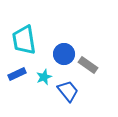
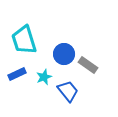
cyan trapezoid: rotated 8 degrees counterclockwise
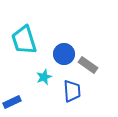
blue rectangle: moved 5 px left, 28 px down
blue trapezoid: moved 4 px right; rotated 35 degrees clockwise
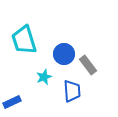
gray rectangle: rotated 18 degrees clockwise
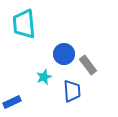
cyan trapezoid: moved 16 px up; rotated 12 degrees clockwise
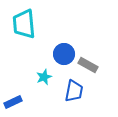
gray rectangle: rotated 24 degrees counterclockwise
blue trapezoid: moved 2 px right; rotated 15 degrees clockwise
blue rectangle: moved 1 px right
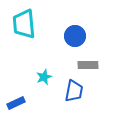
blue circle: moved 11 px right, 18 px up
gray rectangle: rotated 30 degrees counterclockwise
blue rectangle: moved 3 px right, 1 px down
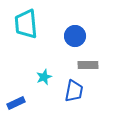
cyan trapezoid: moved 2 px right
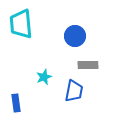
cyan trapezoid: moved 5 px left
blue rectangle: rotated 72 degrees counterclockwise
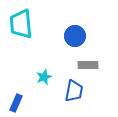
blue rectangle: rotated 30 degrees clockwise
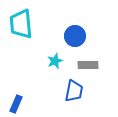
cyan star: moved 11 px right, 16 px up
blue rectangle: moved 1 px down
